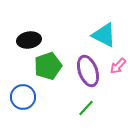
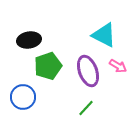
pink arrow: rotated 102 degrees counterclockwise
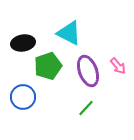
cyan triangle: moved 35 px left, 2 px up
black ellipse: moved 6 px left, 3 px down
pink arrow: rotated 18 degrees clockwise
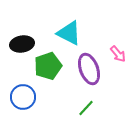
black ellipse: moved 1 px left, 1 px down
pink arrow: moved 12 px up
purple ellipse: moved 1 px right, 2 px up
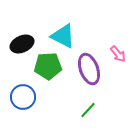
cyan triangle: moved 6 px left, 3 px down
black ellipse: rotated 15 degrees counterclockwise
green pentagon: rotated 16 degrees clockwise
green line: moved 2 px right, 2 px down
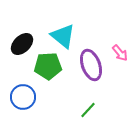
cyan triangle: rotated 12 degrees clockwise
black ellipse: rotated 20 degrees counterclockwise
pink arrow: moved 2 px right, 1 px up
purple ellipse: moved 2 px right, 4 px up
